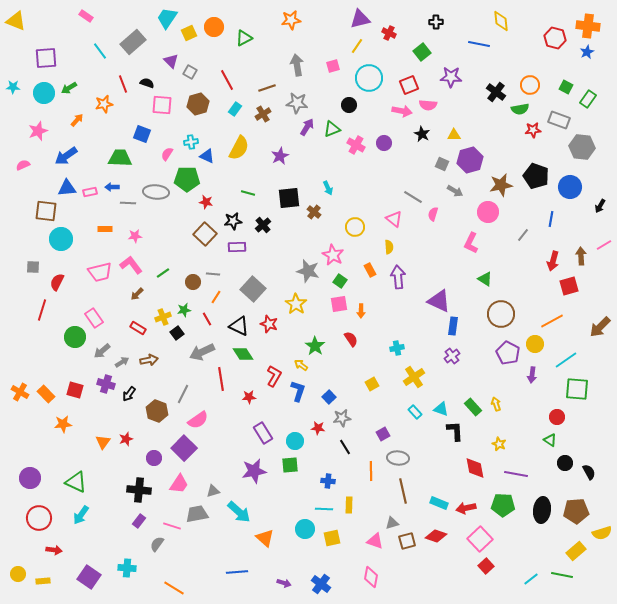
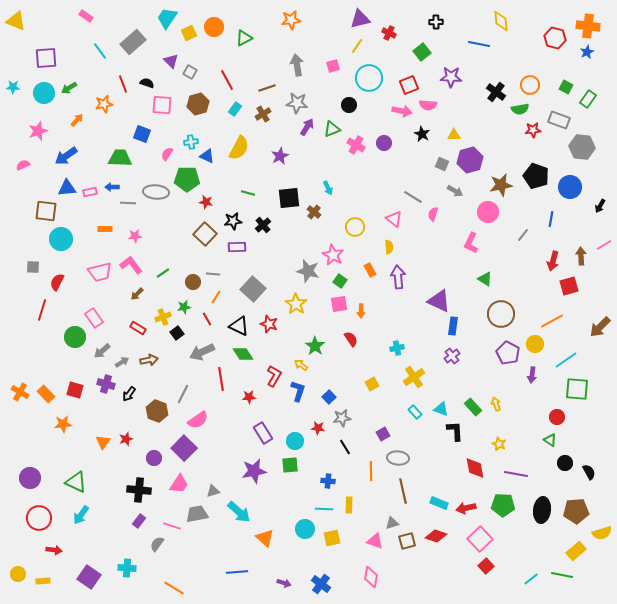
green star at (184, 310): moved 3 px up
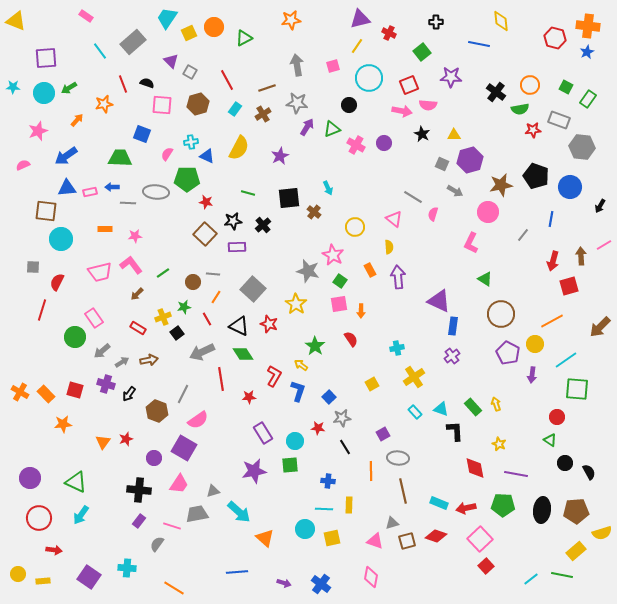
purple square at (184, 448): rotated 15 degrees counterclockwise
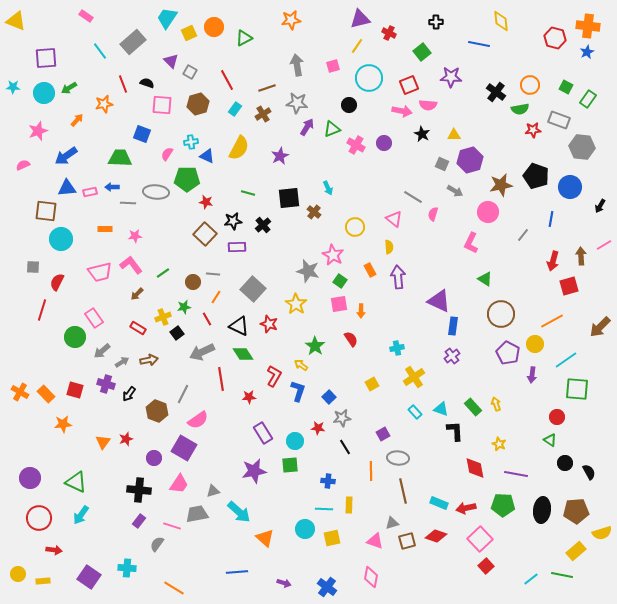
blue cross at (321, 584): moved 6 px right, 3 px down
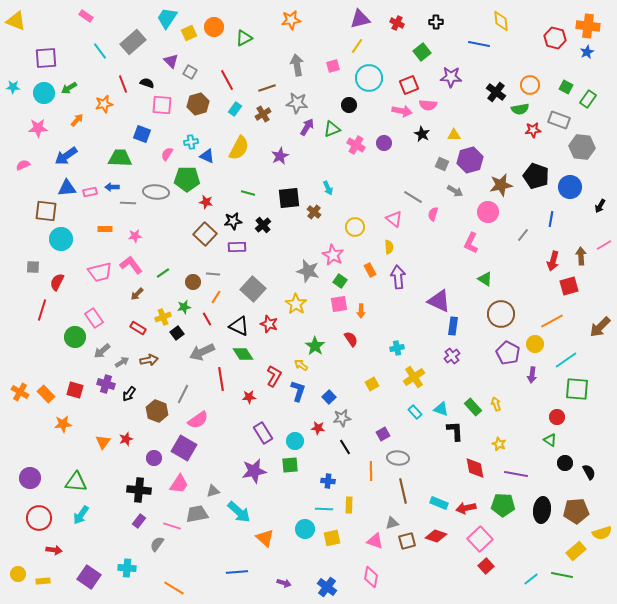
red cross at (389, 33): moved 8 px right, 10 px up
pink star at (38, 131): moved 3 px up; rotated 18 degrees clockwise
green triangle at (76, 482): rotated 20 degrees counterclockwise
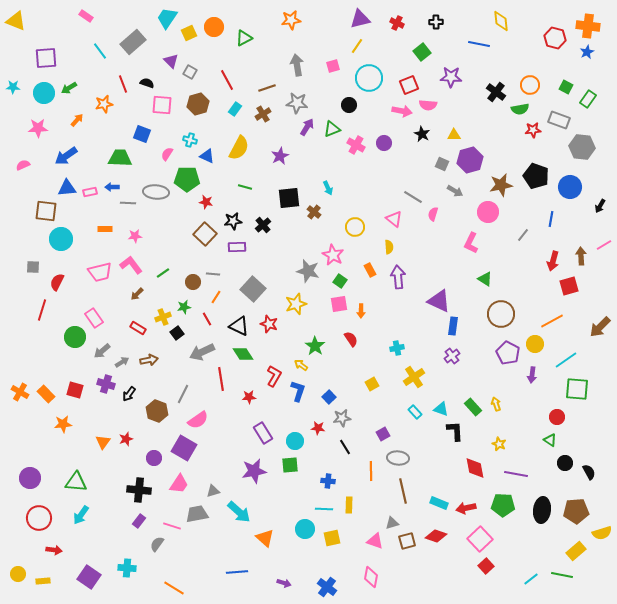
cyan cross at (191, 142): moved 1 px left, 2 px up; rotated 24 degrees clockwise
green line at (248, 193): moved 3 px left, 6 px up
yellow star at (296, 304): rotated 20 degrees clockwise
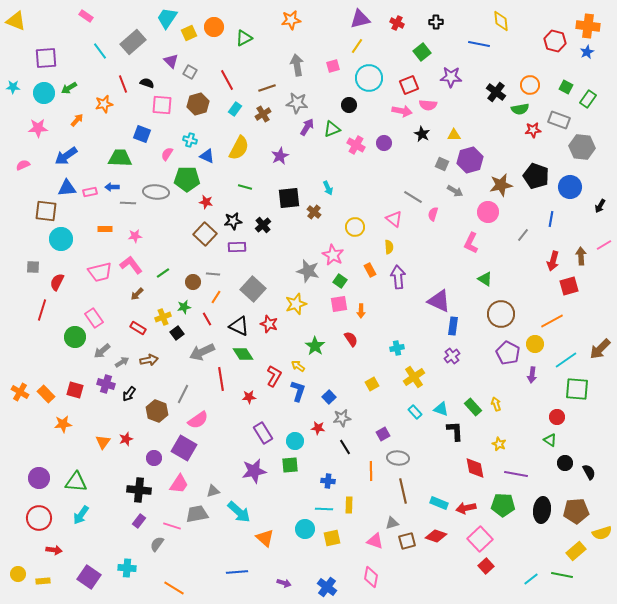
red hexagon at (555, 38): moved 3 px down
brown arrow at (600, 327): moved 22 px down
yellow arrow at (301, 365): moved 3 px left, 1 px down
purple circle at (30, 478): moved 9 px right
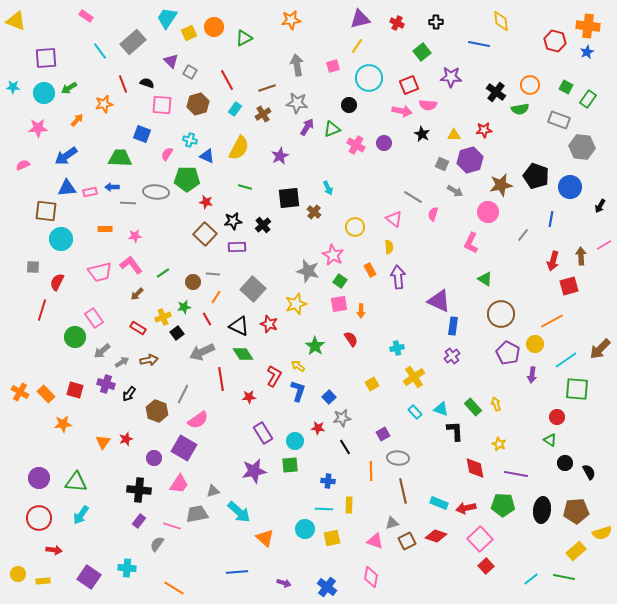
red star at (533, 130): moved 49 px left
brown square at (407, 541): rotated 12 degrees counterclockwise
green line at (562, 575): moved 2 px right, 2 px down
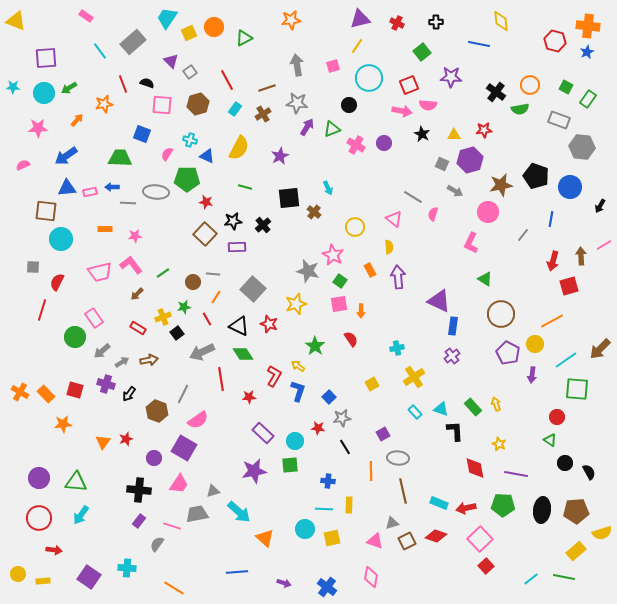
gray square at (190, 72): rotated 24 degrees clockwise
purple rectangle at (263, 433): rotated 15 degrees counterclockwise
